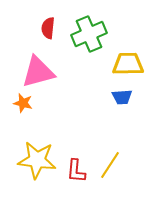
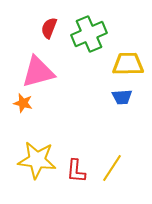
red semicircle: moved 1 px right; rotated 15 degrees clockwise
yellow line: moved 2 px right, 3 px down
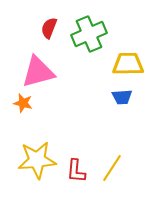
yellow star: rotated 12 degrees counterclockwise
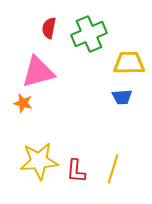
red semicircle: rotated 10 degrees counterclockwise
yellow trapezoid: moved 1 px right, 1 px up
yellow star: moved 2 px right, 1 px down
yellow line: moved 1 px right, 1 px down; rotated 16 degrees counterclockwise
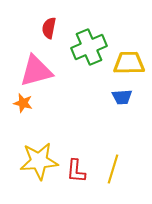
green cross: moved 13 px down
pink triangle: moved 2 px left, 1 px up
